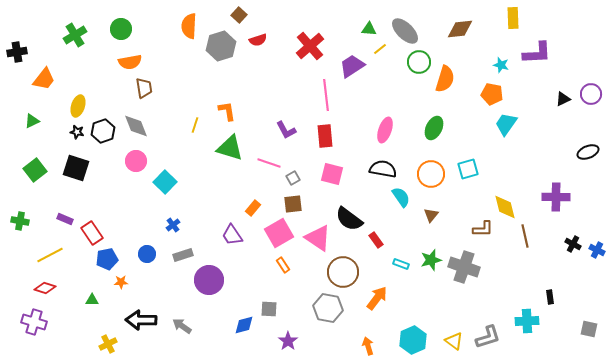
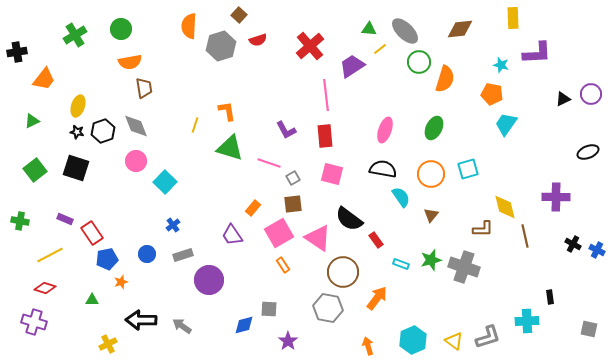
orange star at (121, 282): rotated 16 degrees counterclockwise
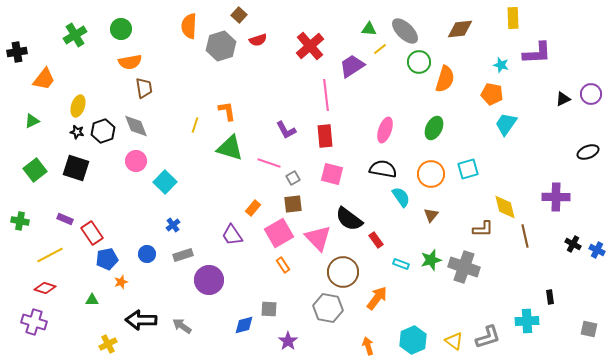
pink triangle at (318, 238): rotated 12 degrees clockwise
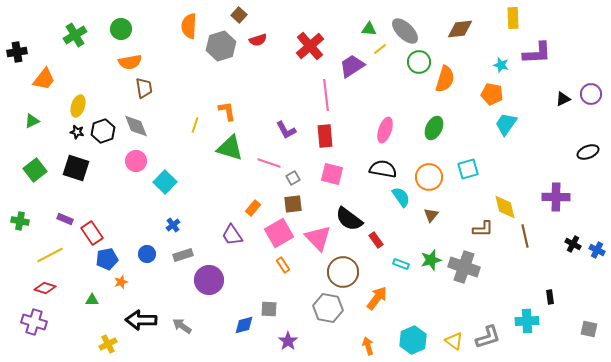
orange circle at (431, 174): moved 2 px left, 3 px down
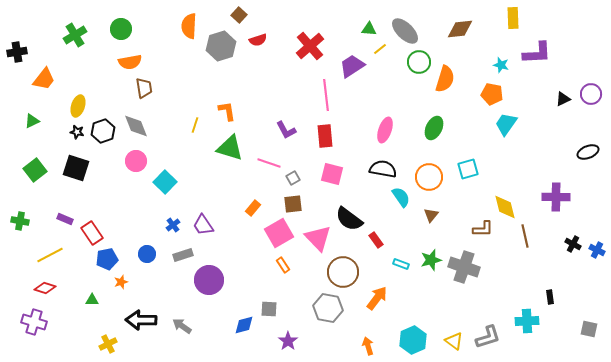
purple trapezoid at (232, 235): moved 29 px left, 10 px up
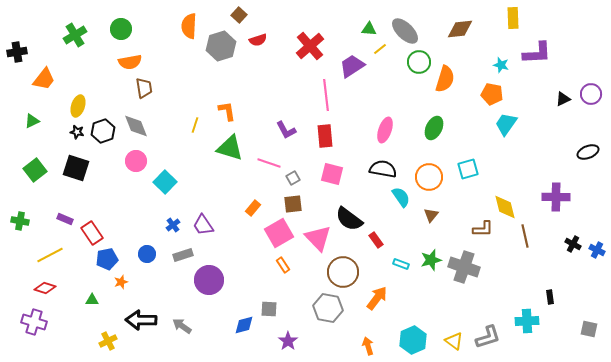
yellow cross at (108, 344): moved 3 px up
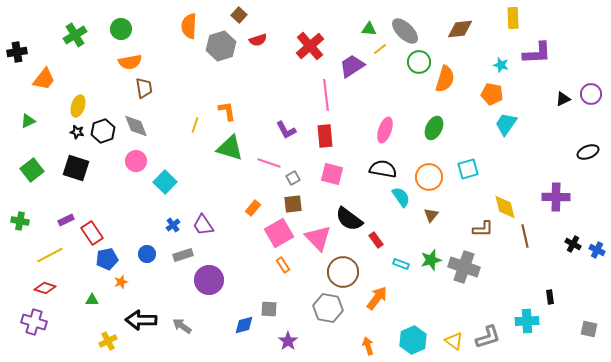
green triangle at (32, 121): moved 4 px left
green square at (35, 170): moved 3 px left
purple rectangle at (65, 219): moved 1 px right, 1 px down; rotated 49 degrees counterclockwise
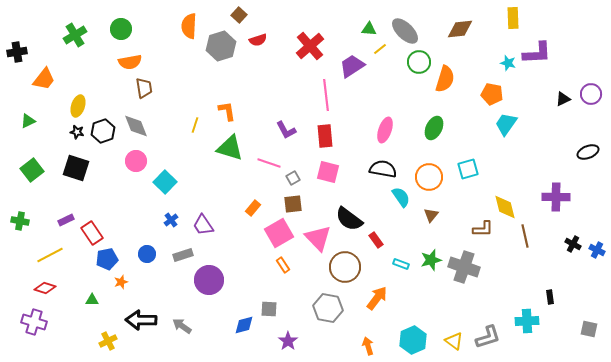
cyan star at (501, 65): moved 7 px right, 2 px up
pink square at (332, 174): moved 4 px left, 2 px up
blue cross at (173, 225): moved 2 px left, 5 px up
brown circle at (343, 272): moved 2 px right, 5 px up
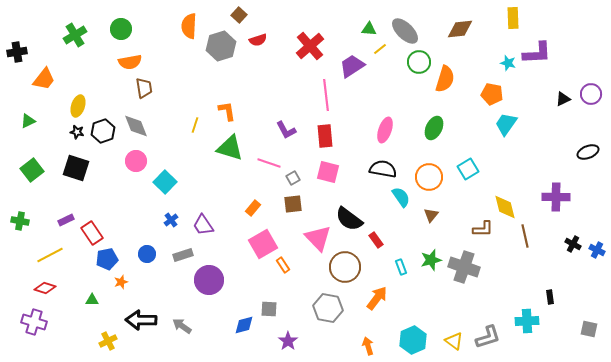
cyan square at (468, 169): rotated 15 degrees counterclockwise
pink square at (279, 233): moved 16 px left, 11 px down
cyan rectangle at (401, 264): moved 3 px down; rotated 49 degrees clockwise
